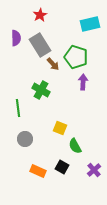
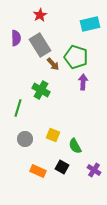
green line: rotated 24 degrees clockwise
yellow square: moved 7 px left, 7 px down
purple cross: rotated 16 degrees counterclockwise
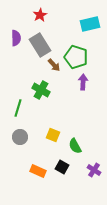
brown arrow: moved 1 px right, 1 px down
gray circle: moved 5 px left, 2 px up
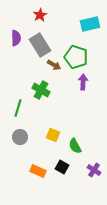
brown arrow: rotated 16 degrees counterclockwise
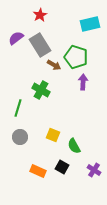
purple semicircle: rotated 126 degrees counterclockwise
green semicircle: moved 1 px left
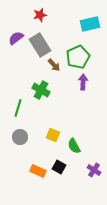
red star: rotated 16 degrees clockwise
green pentagon: moved 2 px right; rotated 30 degrees clockwise
brown arrow: rotated 16 degrees clockwise
black square: moved 3 px left
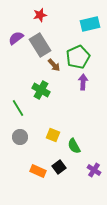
green line: rotated 48 degrees counterclockwise
black square: rotated 24 degrees clockwise
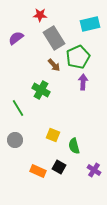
red star: rotated 16 degrees clockwise
gray rectangle: moved 14 px right, 7 px up
gray circle: moved 5 px left, 3 px down
green semicircle: rotated 14 degrees clockwise
black square: rotated 24 degrees counterclockwise
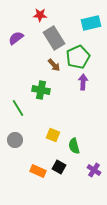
cyan rectangle: moved 1 px right, 1 px up
green cross: rotated 18 degrees counterclockwise
